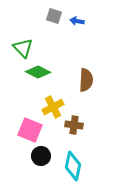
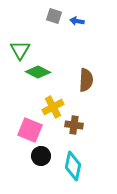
green triangle: moved 3 px left, 2 px down; rotated 15 degrees clockwise
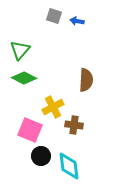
green triangle: rotated 10 degrees clockwise
green diamond: moved 14 px left, 6 px down
cyan diamond: moved 4 px left; rotated 20 degrees counterclockwise
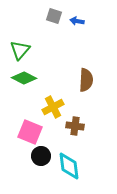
brown cross: moved 1 px right, 1 px down
pink square: moved 2 px down
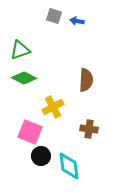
green triangle: rotated 30 degrees clockwise
brown cross: moved 14 px right, 3 px down
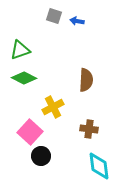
pink square: rotated 20 degrees clockwise
cyan diamond: moved 30 px right
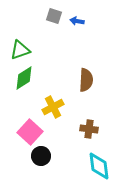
green diamond: rotated 60 degrees counterclockwise
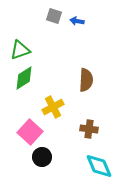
black circle: moved 1 px right, 1 px down
cyan diamond: rotated 16 degrees counterclockwise
